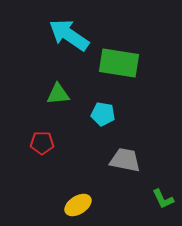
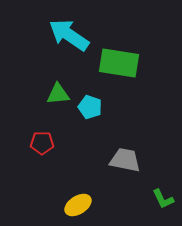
cyan pentagon: moved 13 px left, 7 px up; rotated 10 degrees clockwise
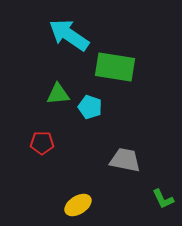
green rectangle: moved 4 px left, 4 px down
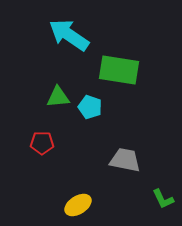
green rectangle: moved 4 px right, 3 px down
green triangle: moved 3 px down
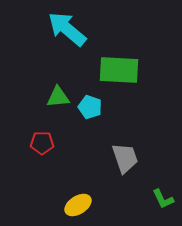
cyan arrow: moved 2 px left, 6 px up; rotated 6 degrees clockwise
green rectangle: rotated 6 degrees counterclockwise
gray trapezoid: moved 2 px up; rotated 60 degrees clockwise
